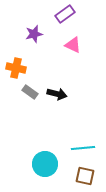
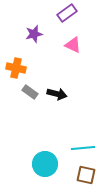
purple rectangle: moved 2 px right, 1 px up
brown square: moved 1 px right, 1 px up
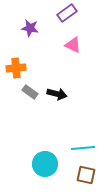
purple star: moved 4 px left, 6 px up; rotated 24 degrees clockwise
orange cross: rotated 18 degrees counterclockwise
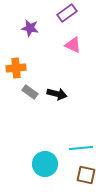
cyan line: moved 2 px left
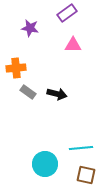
pink triangle: rotated 24 degrees counterclockwise
gray rectangle: moved 2 px left
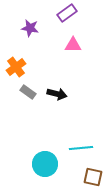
orange cross: moved 1 px up; rotated 30 degrees counterclockwise
brown square: moved 7 px right, 2 px down
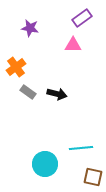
purple rectangle: moved 15 px right, 5 px down
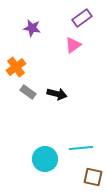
purple star: moved 2 px right
pink triangle: rotated 36 degrees counterclockwise
cyan circle: moved 5 px up
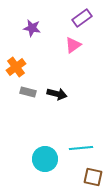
gray rectangle: rotated 21 degrees counterclockwise
